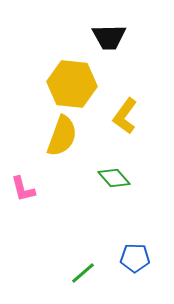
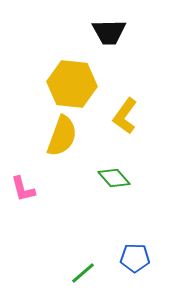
black trapezoid: moved 5 px up
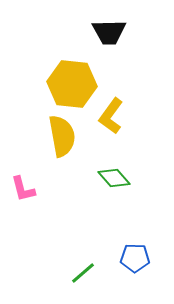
yellow L-shape: moved 14 px left
yellow semicircle: rotated 30 degrees counterclockwise
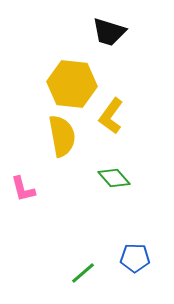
black trapezoid: rotated 18 degrees clockwise
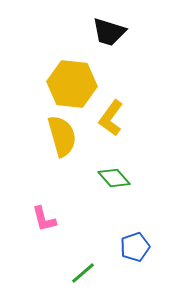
yellow L-shape: moved 2 px down
yellow semicircle: rotated 6 degrees counterclockwise
pink L-shape: moved 21 px right, 30 px down
blue pentagon: moved 11 px up; rotated 20 degrees counterclockwise
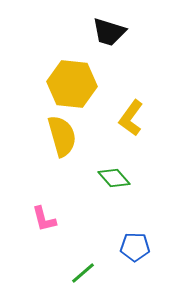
yellow L-shape: moved 20 px right
blue pentagon: rotated 20 degrees clockwise
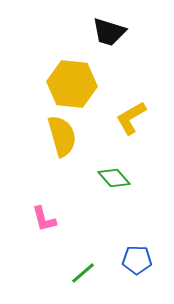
yellow L-shape: rotated 24 degrees clockwise
blue pentagon: moved 2 px right, 13 px down
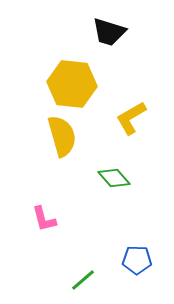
green line: moved 7 px down
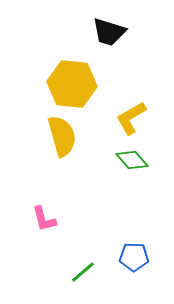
green diamond: moved 18 px right, 18 px up
blue pentagon: moved 3 px left, 3 px up
green line: moved 8 px up
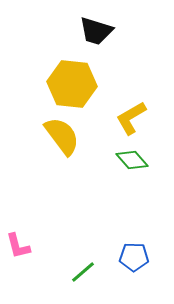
black trapezoid: moved 13 px left, 1 px up
yellow semicircle: rotated 21 degrees counterclockwise
pink L-shape: moved 26 px left, 27 px down
